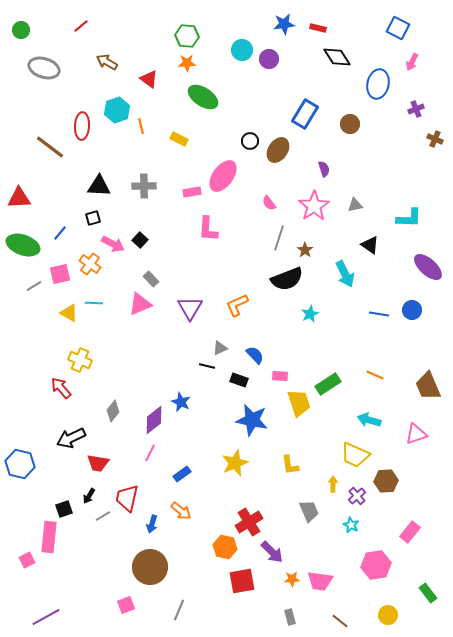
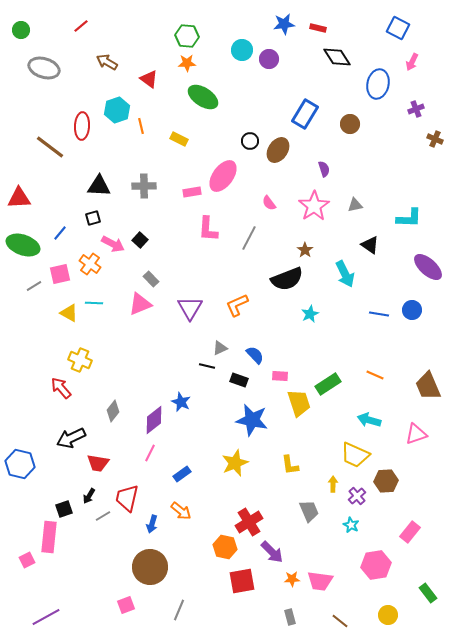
gray line at (279, 238): moved 30 px left; rotated 10 degrees clockwise
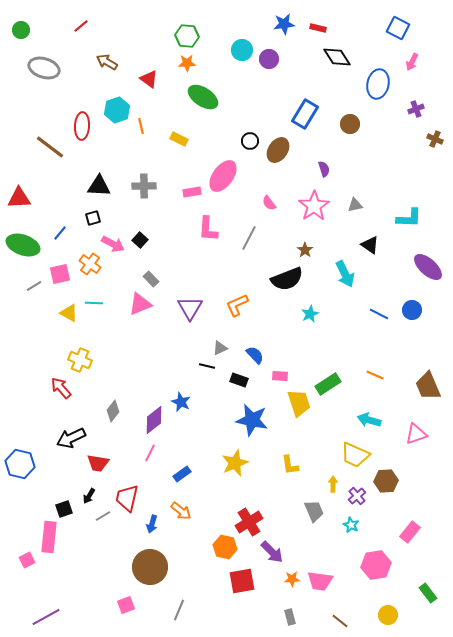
blue line at (379, 314): rotated 18 degrees clockwise
gray trapezoid at (309, 511): moved 5 px right
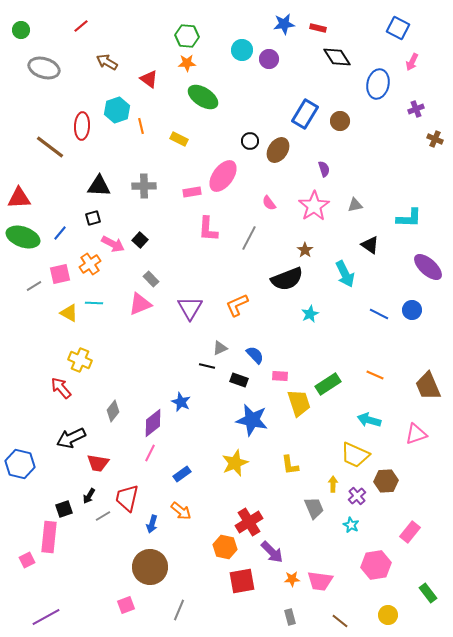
brown circle at (350, 124): moved 10 px left, 3 px up
green ellipse at (23, 245): moved 8 px up
orange cross at (90, 264): rotated 20 degrees clockwise
purple diamond at (154, 420): moved 1 px left, 3 px down
gray trapezoid at (314, 511): moved 3 px up
